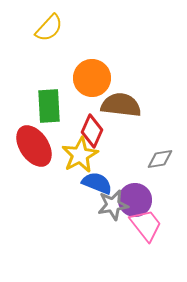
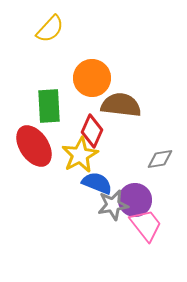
yellow semicircle: moved 1 px right, 1 px down
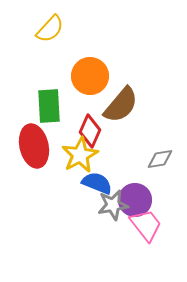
orange circle: moved 2 px left, 2 px up
brown semicircle: rotated 123 degrees clockwise
red diamond: moved 2 px left
red ellipse: rotated 21 degrees clockwise
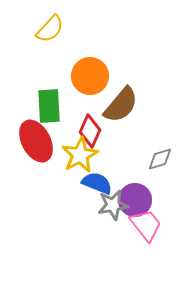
red ellipse: moved 2 px right, 5 px up; rotated 15 degrees counterclockwise
gray diamond: rotated 8 degrees counterclockwise
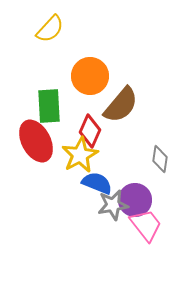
gray diamond: rotated 64 degrees counterclockwise
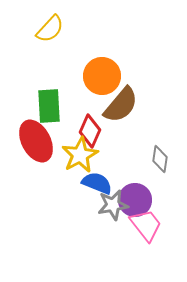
orange circle: moved 12 px right
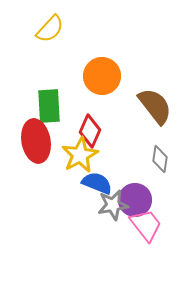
brown semicircle: moved 34 px right, 1 px down; rotated 78 degrees counterclockwise
red ellipse: rotated 18 degrees clockwise
